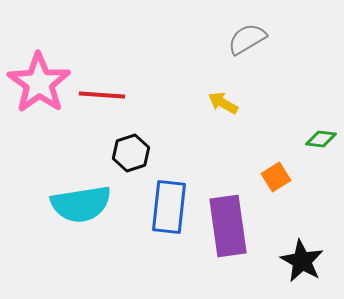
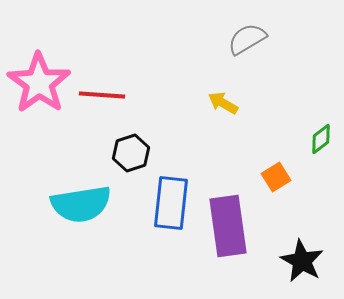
green diamond: rotated 44 degrees counterclockwise
blue rectangle: moved 2 px right, 4 px up
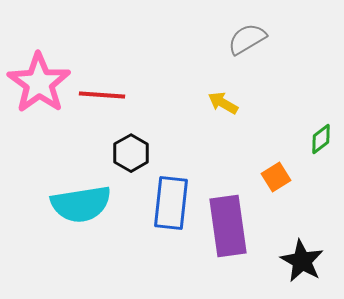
black hexagon: rotated 12 degrees counterclockwise
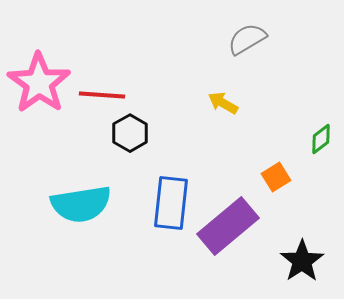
black hexagon: moved 1 px left, 20 px up
purple rectangle: rotated 58 degrees clockwise
black star: rotated 9 degrees clockwise
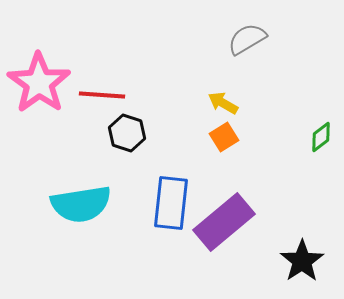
black hexagon: moved 3 px left; rotated 12 degrees counterclockwise
green diamond: moved 2 px up
orange square: moved 52 px left, 40 px up
purple rectangle: moved 4 px left, 4 px up
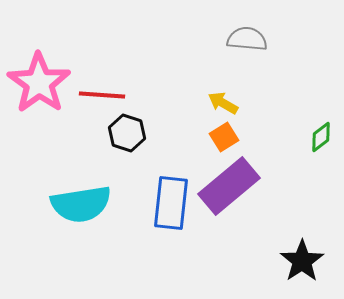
gray semicircle: rotated 36 degrees clockwise
purple rectangle: moved 5 px right, 36 px up
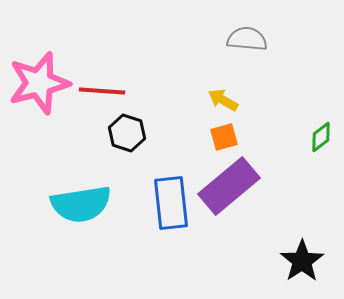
pink star: rotated 22 degrees clockwise
red line: moved 4 px up
yellow arrow: moved 3 px up
orange square: rotated 16 degrees clockwise
blue rectangle: rotated 12 degrees counterclockwise
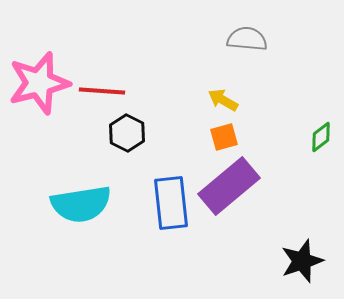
black hexagon: rotated 9 degrees clockwise
black star: rotated 15 degrees clockwise
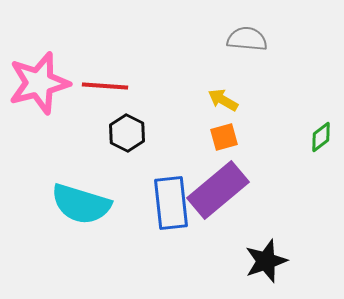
red line: moved 3 px right, 5 px up
purple rectangle: moved 11 px left, 4 px down
cyan semicircle: rotated 26 degrees clockwise
black star: moved 36 px left
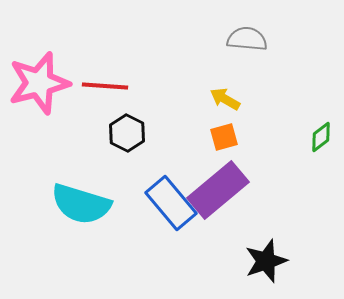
yellow arrow: moved 2 px right, 1 px up
blue rectangle: rotated 34 degrees counterclockwise
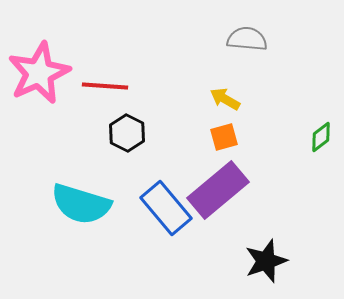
pink star: moved 10 px up; rotated 10 degrees counterclockwise
blue rectangle: moved 5 px left, 5 px down
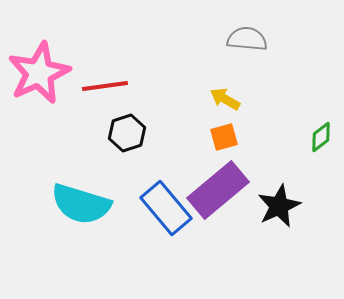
red line: rotated 12 degrees counterclockwise
black hexagon: rotated 15 degrees clockwise
black star: moved 13 px right, 55 px up; rotated 6 degrees counterclockwise
